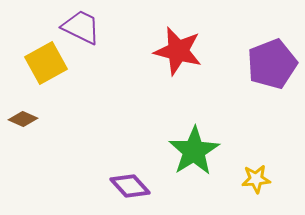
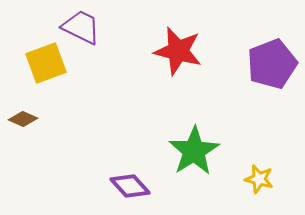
yellow square: rotated 9 degrees clockwise
yellow star: moved 3 px right; rotated 20 degrees clockwise
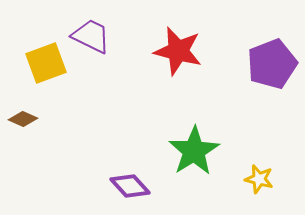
purple trapezoid: moved 10 px right, 9 px down
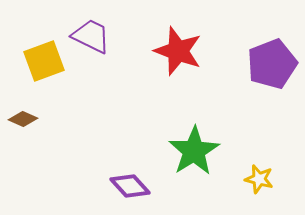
red star: rotated 6 degrees clockwise
yellow square: moved 2 px left, 2 px up
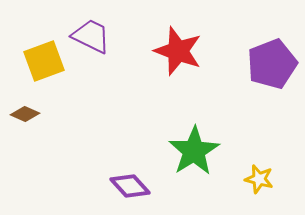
brown diamond: moved 2 px right, 5 px up
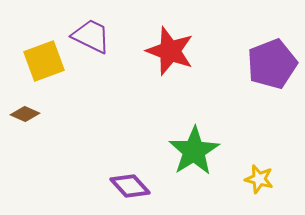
red star: moved 8 px left
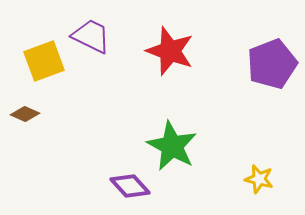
green star: moved 22 px left, 5 px up; rotated 12 degrees counterclockwise
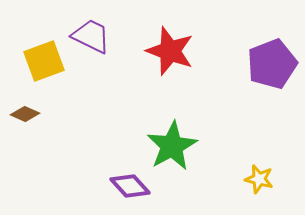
green star: rotated 15 degrees clockwise
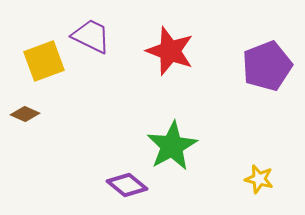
purple pentagon: moved 5 px left, 2 px down
purple diamond: moved 3 px left, 1 px up; rotated 9 degrees counterclockwise
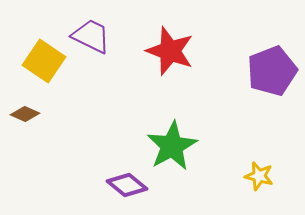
yellow square: rotated 36 degrees counterclockwise
purple pentagon: moved 5 px right, 5 px down
yellow star: moved 3 px up
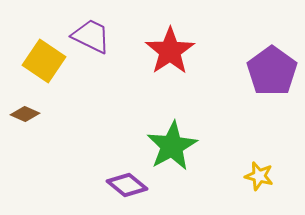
red star: rotated 18 degrees clockwise
purple pentagon: rotated 15 degrees counterclockwise
